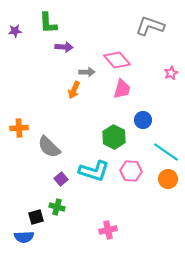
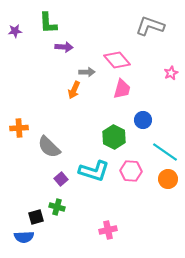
cyan line: moved 1 px left
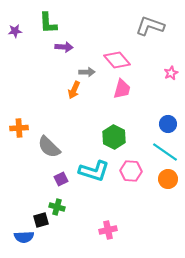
blue circle: moved 25 px right, 4 px down
purple square: rotated 16 degrees clockwise
black square: moved 5 px right, 3 px down
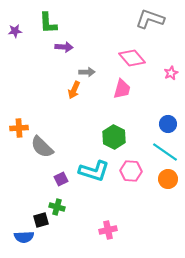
gray L-shape: moved 7 px up
pink diamond: moved 15 px right, 2 px up
gray semicircle: moved 7 px left
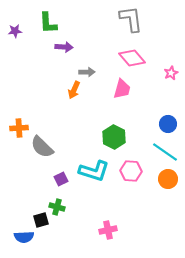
gray L-shape: moved 19 px left; rotated 64 degrees clockwise
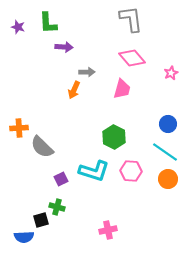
purple star: moved 3 px right, 4 px up; rotated 24 degrees clockwise
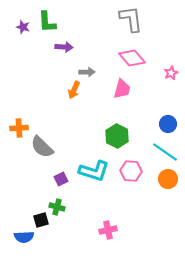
green L-shape: moved 1 px left, 1 px up
purple star: moved 5 px right
green hexagon: moved 3 px right, 1 px up
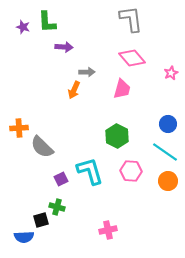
cyan L-shape: moved 4 px left; rotated 124 degrees counterclockwise
orange circle: moved 2 px down
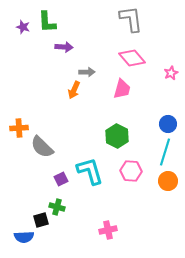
cyan line: rotated 72 degrees clockwise
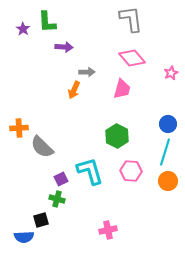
purple star: moved 2 px down; rotated 16 degrees clockwise
green cross: moved 8 px up
